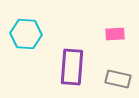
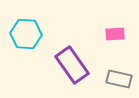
purple rectangle: moved 2 px up; rotated 39 degrees counterclockwise
gray rectangle: moved 1 px right
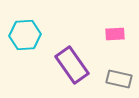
cyan hexagon: moved 1 px left, 1 px down; rotated 8 degrees counterclockwise
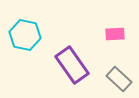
cyan hexagon: rotated 16 degrees clockwise
gray rectangle: rotated 30 degrees clockwise
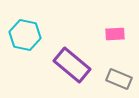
purple rectangle: rotated 15 degrees counterclockwise
gray rectangle: rotated 20 degrees counterclockwise
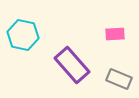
cyan hexagon: moved 2 px left
purple rectangle: rotated 9 degrees clockwise
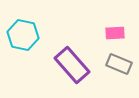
pink rectangle: moved 1 px up
gray rectangle: moved 15 px up
